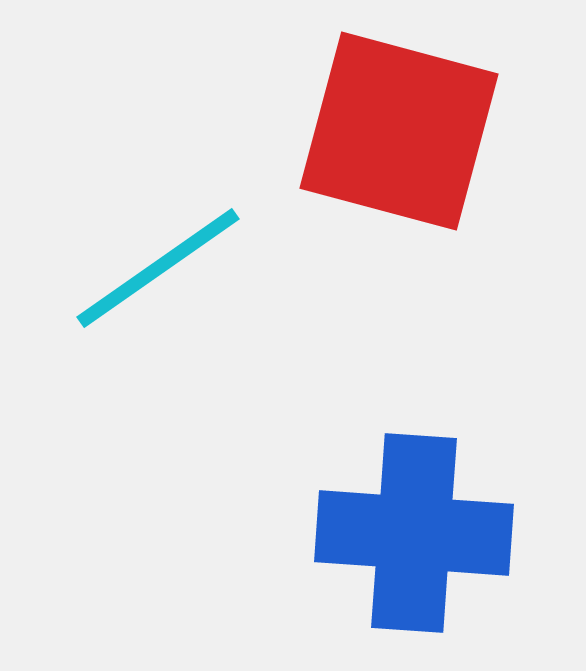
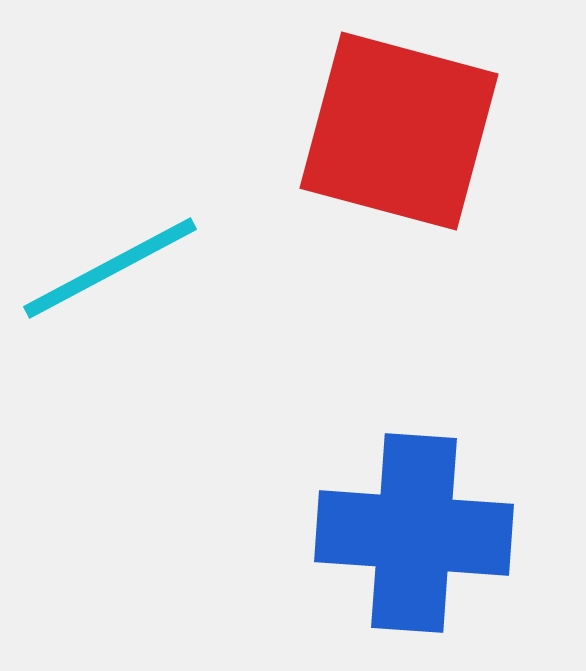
cyan line: moved 48 px left; rotated 7 degrees clockwise
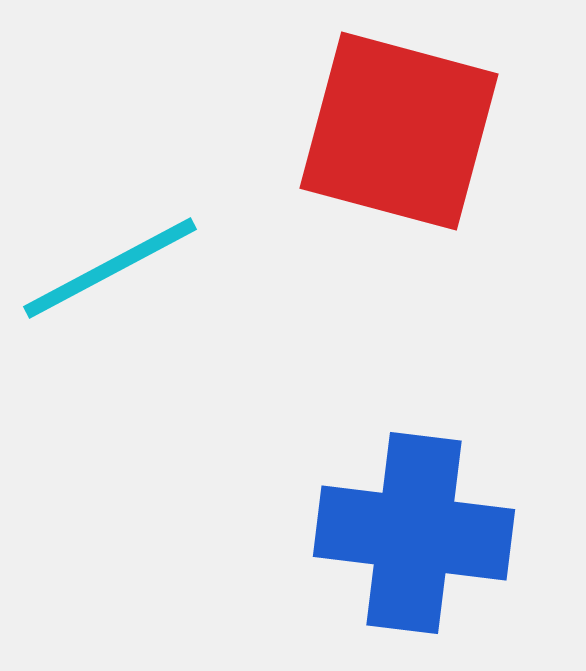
blue cross: rotated 3 degrees clockwise
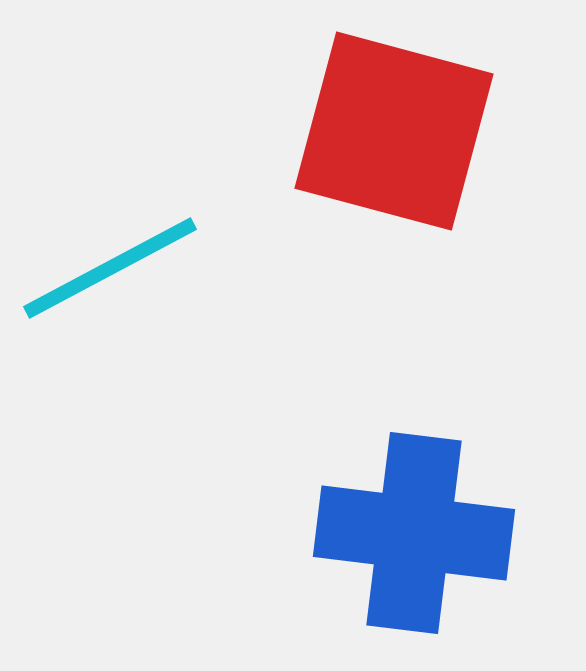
red square: moved 5 px left
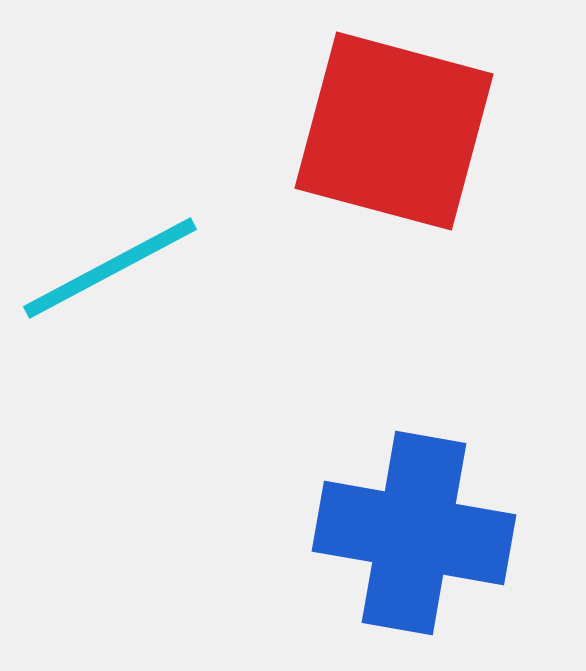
blue cross: rotated 3 degrees clockwise
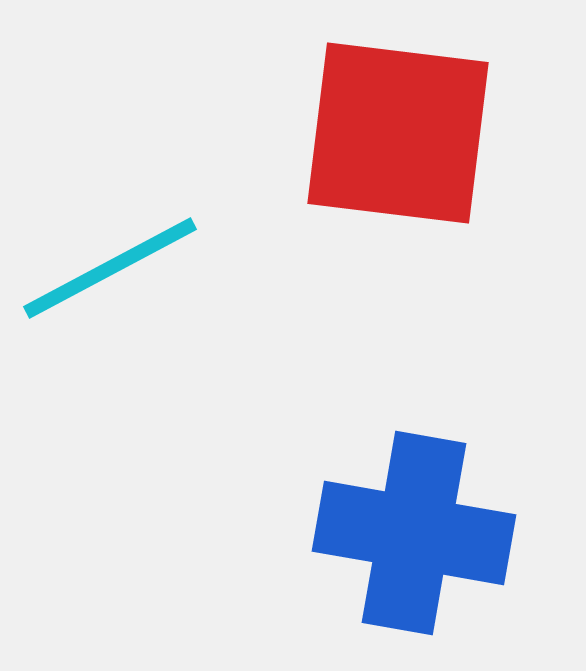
red square: moved 4 px right, 2 px down; rotated 8 degrees counterclockwise
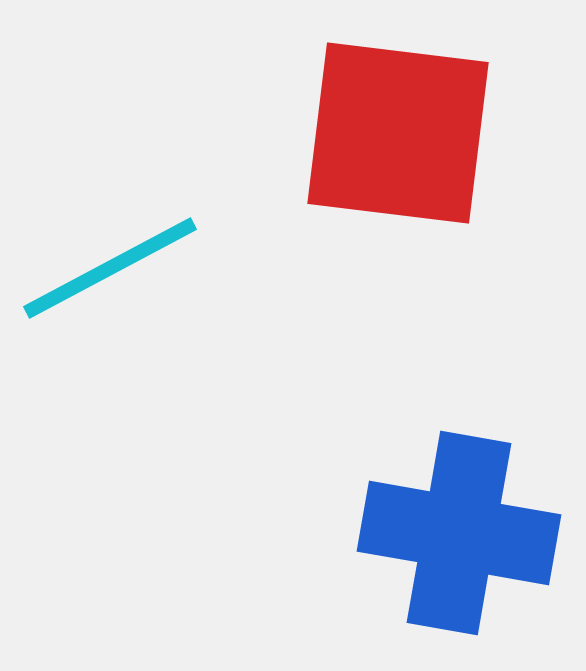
blue cross: moved 45 px right
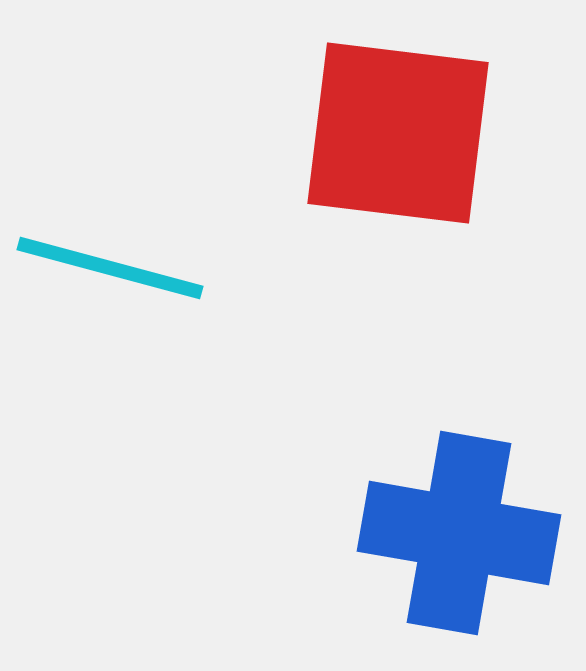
cyan line: rotated 43 degrees clockwise
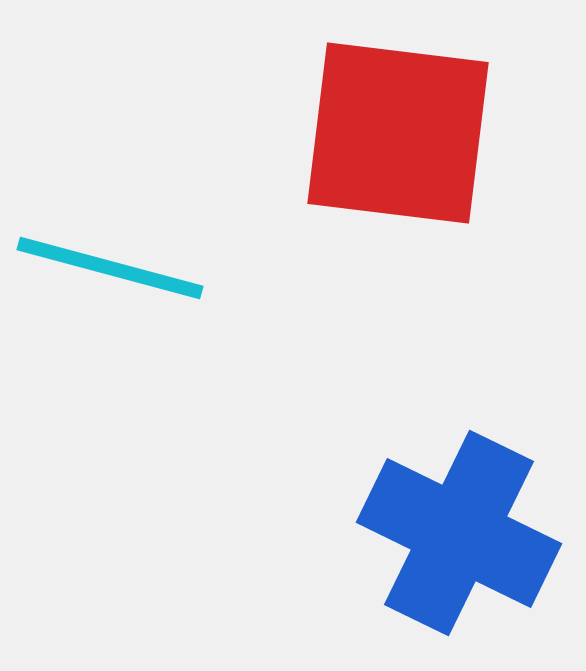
blue cross: rotated 16 degrees clockwise
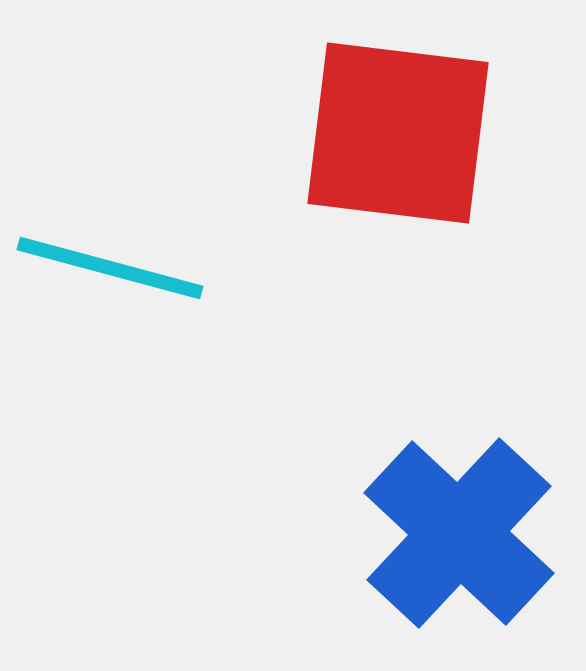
blue cross: rotated 17 degrees clockwise
